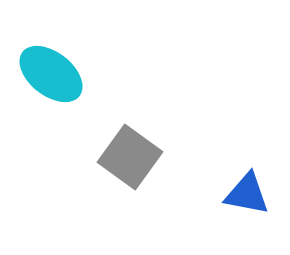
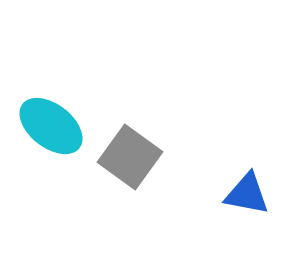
cyan ellipse: moved 52 px down
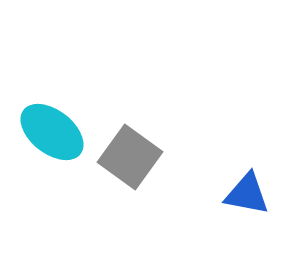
cyan ellipse: moved 1 px right, 6 px down
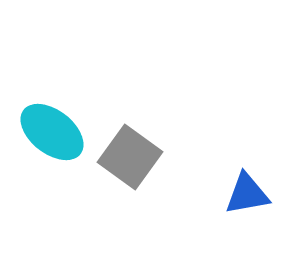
blue triangle: rotated 21 degrees counterclockwise
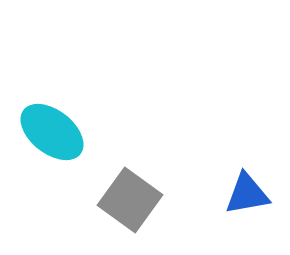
gray square: moved 43 px down
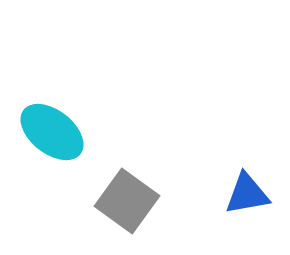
gray square: moved 3 px left, 1 px down
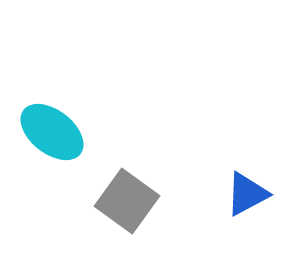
blue triangle: rotated 18 degrees counterclockwise
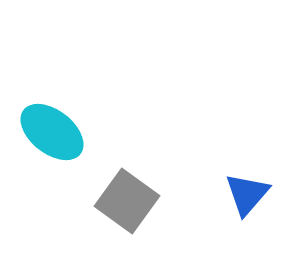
blue triangle: rotated 21 degrees counterclockwise
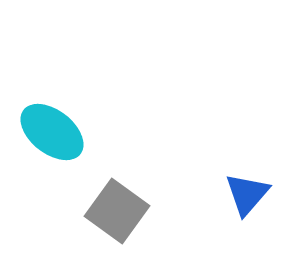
gray square: moved 10 px left, 10 px down
